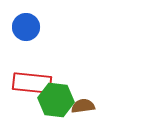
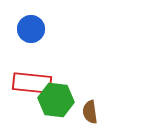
blue circle: moved 5 px right, 2 px down
brown semicircle: moved 7 px right, 6 px down; rotated 90 degrees counterclockwise
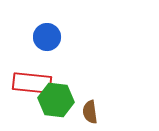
blue circle: moved 16 px right, 8 px down
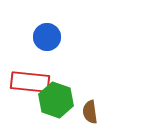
red rectangle: moved 2 px left, 1 px up
green hexagon: rotated 12 degrees clockwise
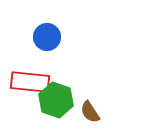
brown semicircle: rotated 25 degrees counterclockwise
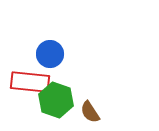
blue circle: moved 3 px right, 17 px down
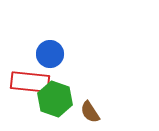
green hexagon: moved 1 px left, 1 px up
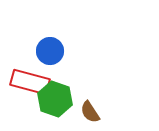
blue circle: moved 3 px up
red rectangle: rotated 9 degrees clockwise
